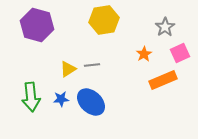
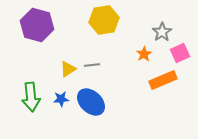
gray star: moved 3 px left, 5 px down
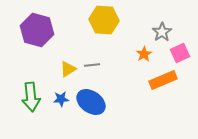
yellow hexagon: rotated 12 degrees clockwise
purple hexagon: moved 5 px down
blue ellipse: rotated 8 degrees counterclockwise
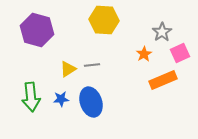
blue ellipse: rotated 36 degrees clockwise
